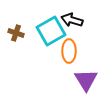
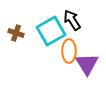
black arrow: rotated 40 degrees clockwise
purple triangle: moved 1 px right, 16 px up
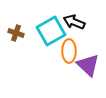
black arrow: moved 2 px right, 2 px down; rotated 35 degrees counterclockwise
purple triangle: moved 1 px right, 1 px down; rotated 15 degrees counterclockwise
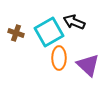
cyan square: moved 2 px left, 1 px down
orange ellipse: moved 10 px left, 7 px down
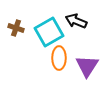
black arrow: moved 2 px right, 1 px up
brown cross: moved 5 px up
purple triangle: moved 1 px left, 1 px down; rotated 20 degrees clockwise
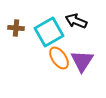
brown cross: rotated 14 degrees counterclockwise
orange ellipse: rotated 35 degrees counterclockwise
purple triangle: moved 5 px left, 5 px up
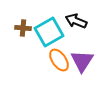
brown cross: moved 7 px right
orange ellipse: moved 2 px down
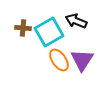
purple triangle: moved 1 px up
